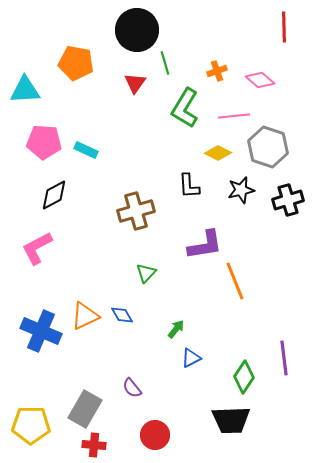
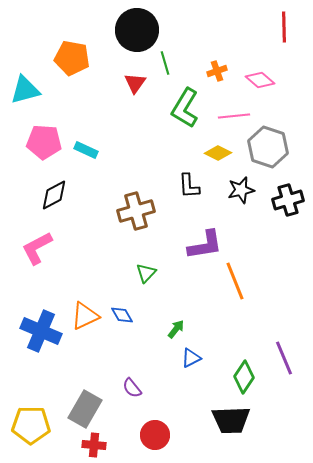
orange pentagon: moved 4 px left, 5 px up
cyan triangle: rotated 12 degrees counterclockwise
purple line: rotated 16 degrees counterclockwise
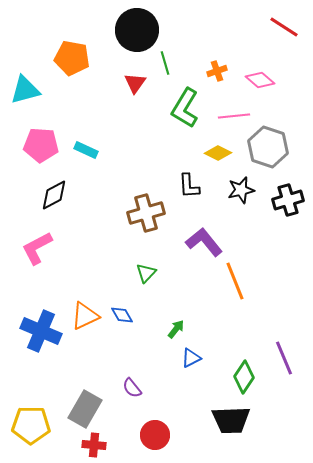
red line: rotated 56 degrees counterclockwise
pink pentagon: moved 3 px left, 3 px down
brown cross: moved 10 px right, 2 px down
purple L-shape: moved 1 px left, 3 px up; rotated 120 degrees counterclockwise
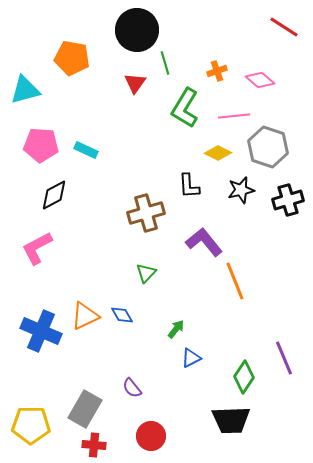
red circle: moved 4 px left, 1 px down
